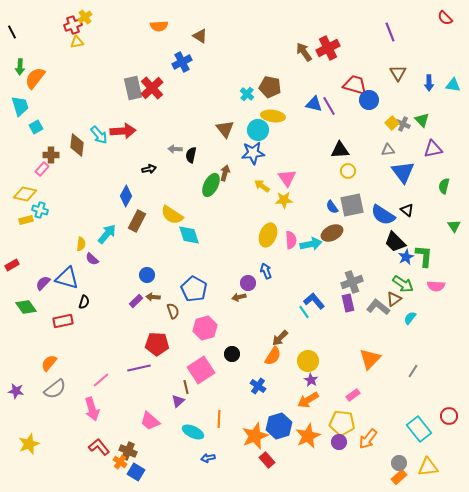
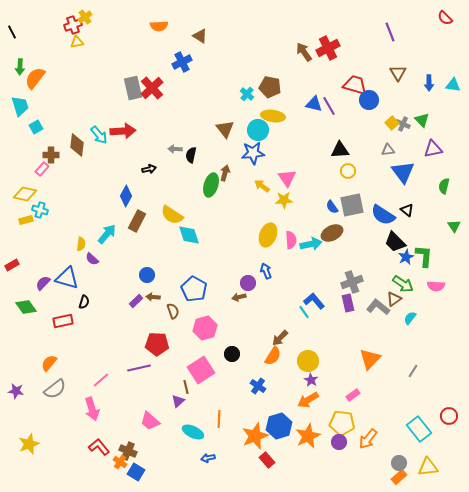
green ellipse at (211, 185): rotated 10 degrees counterclockwise
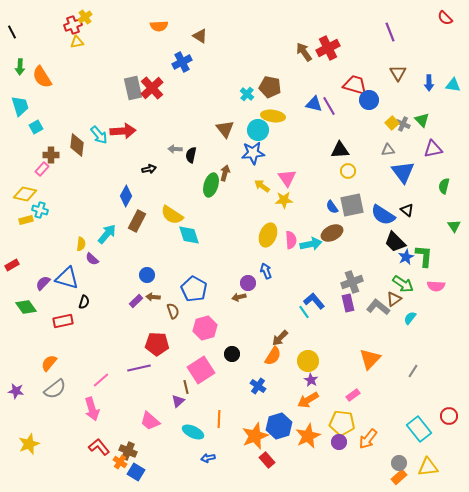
orange semicircle at (35, 78): moved 7 px right, 1 px up; rotated 70 degrees counterclockwise
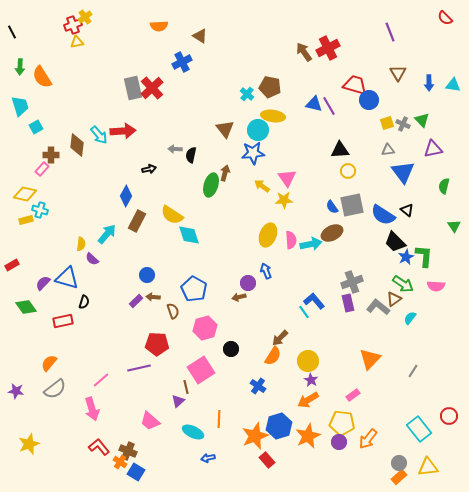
yellow square at (392, 123): moved 5 px left; rotated 24 degrees clockwise
black circle at (232, 354): moved 1 px left, 5 px up
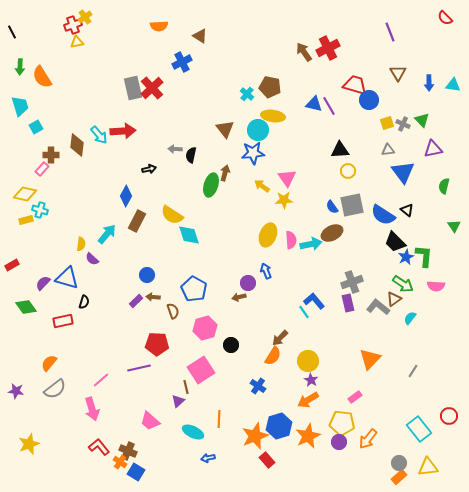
black circle at (231, 349): moved 4 px up
pink rectangle at (353, 395): moved 2 px right, 2 px down
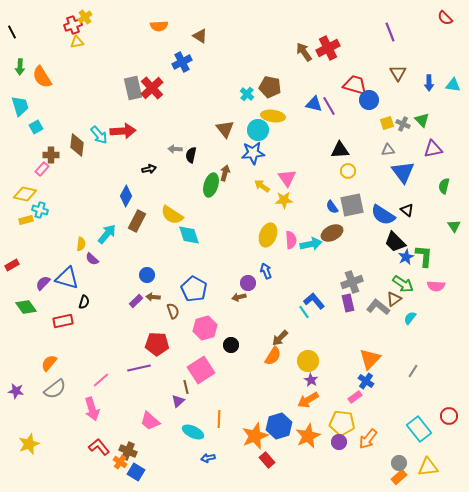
blue cross at (258, 386): moved 108 px right, 5 px up
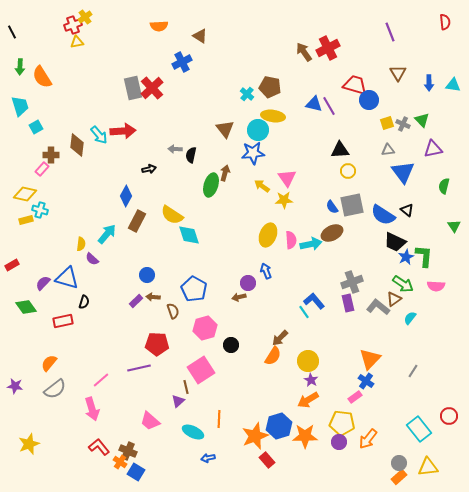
red semicircle at (445, 18): moved 4 px down; rotated 140 degrees counterclockwise
black trapezoid at (395, 242): rotated 20 degrees counterclockwise
purple star at (16, 391): moved 1 px left, 5 px up
orange star at (308, 436): moved 3 px left; rotated 25 degrees clockwise
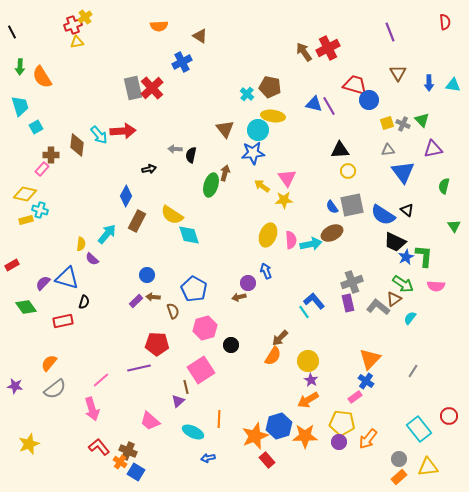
gray circle at (399, 463): moved 4 px up
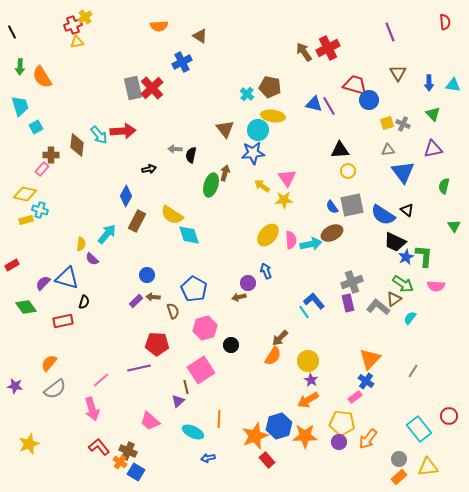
green triangle at (422, 120): moved 11 px right, 6 px up
yellow ellipse at (268, 235): rotated 20 degrees clockwise
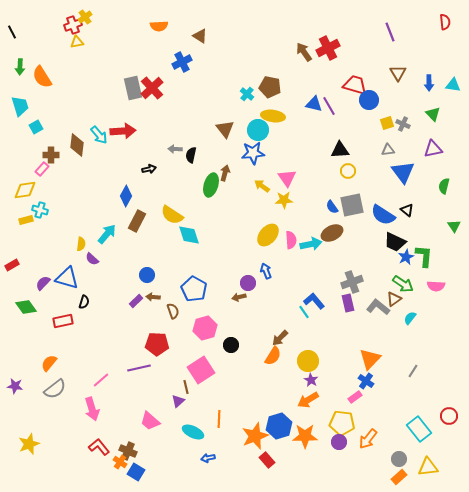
yellow diamond at (25, 194): moved 4 px up; rotated 20 degrees counterclockwise
